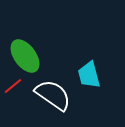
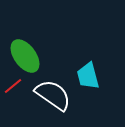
cyan trapezoid: moved 1 px left, 1 px down
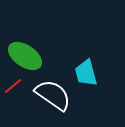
green ellipse: rotated 20 degrees counterclockwise
cyan trapezoid: moved 2 px left, 3 px up
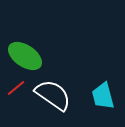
cyan trapezoid: moved 17 px right, 23 px down
red line: moved 3 px right, 2 px down
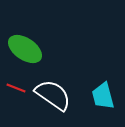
green ellipse: moved 7 px up
red line: rotated 60 degrees clockwise
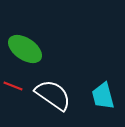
red line: moved 3 px left, 2 px up
